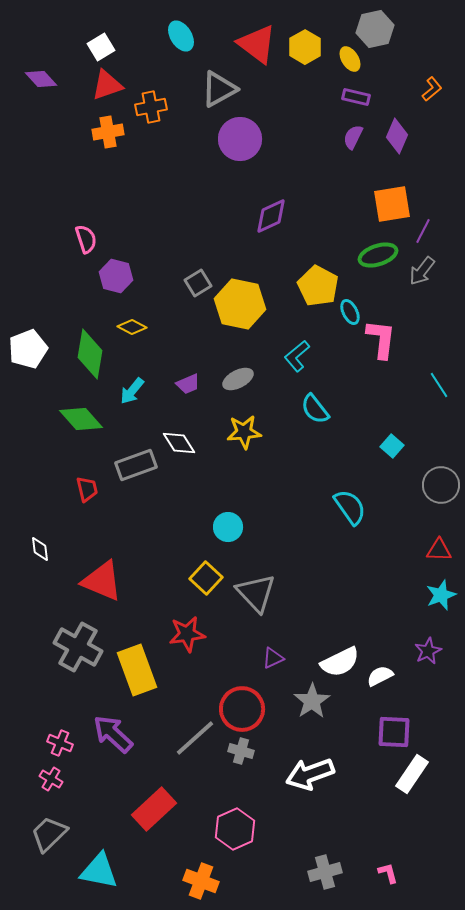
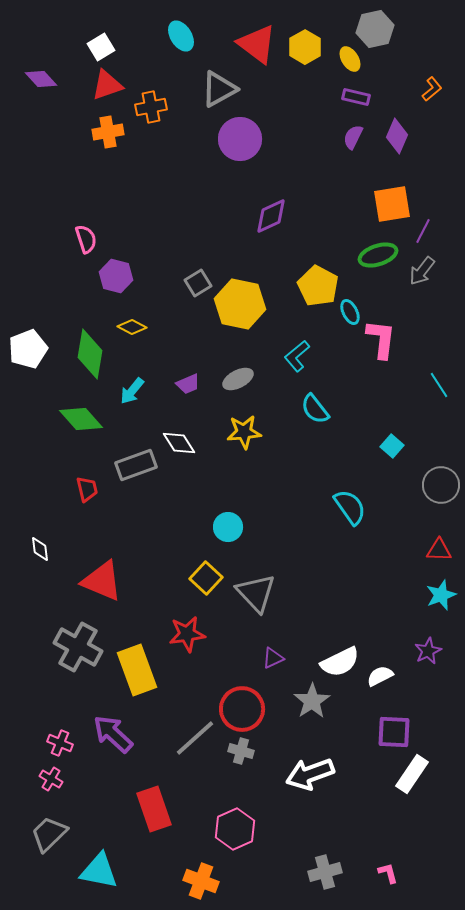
red rectangle at (154, 809): rotated 66 degrees counterclockwise
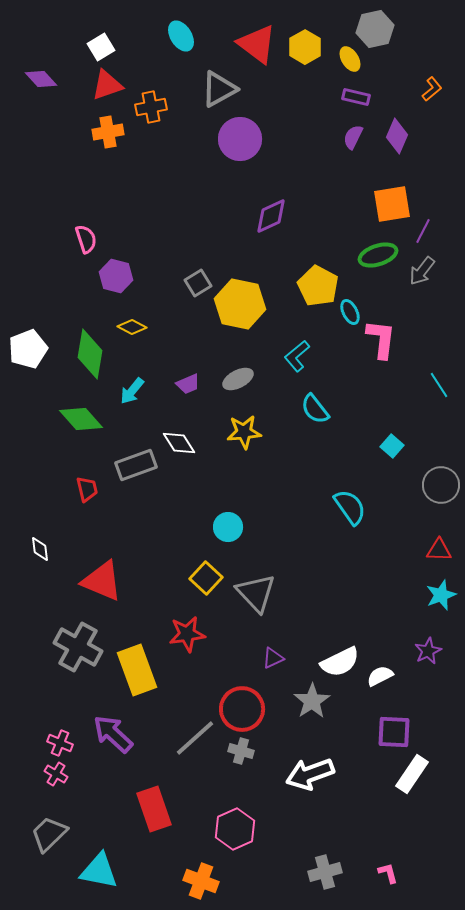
pink cross at (51, 779): moved 5 px right, 5 px up
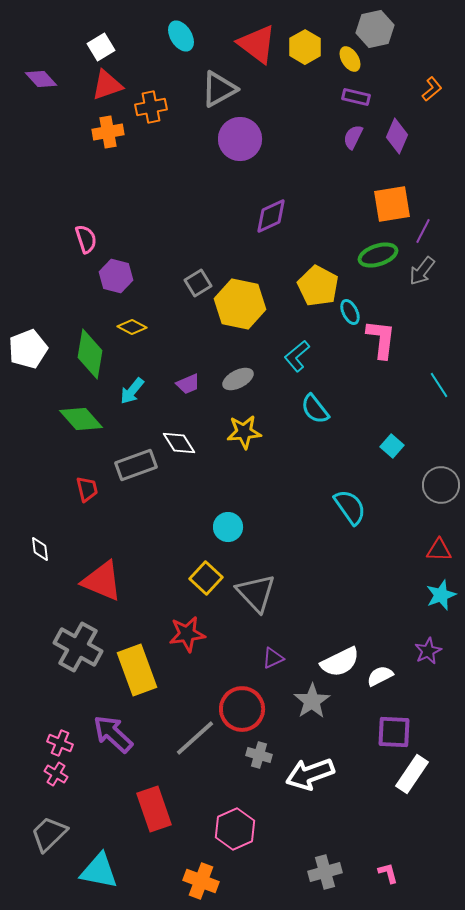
gray cross at (241, 751): moved 18 px right, 4 px down
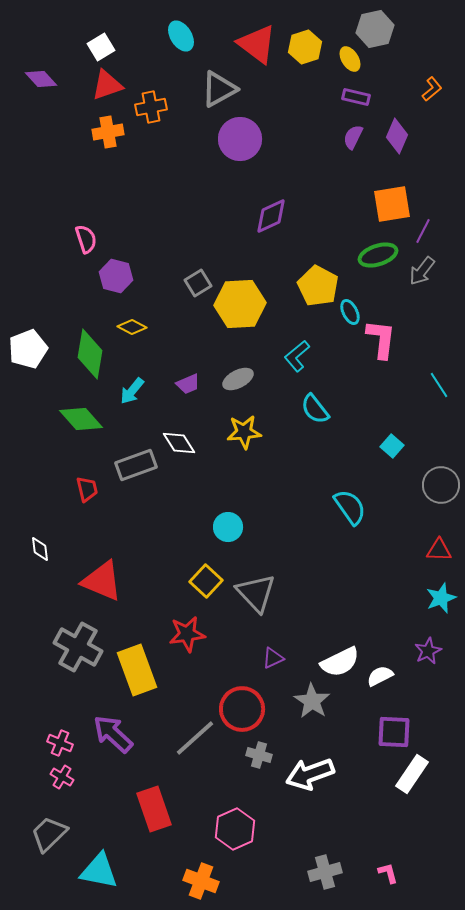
yellow hexagon at (305, 47): rotated 12 degrees clockwise
yellow hexagon at (240, 304): rotated 15 degrees counterclockwise
yellow square at (206, 578): moved 3 px down
cyan star at (441, 595): moved 3 px down
gray star at (312, 701): rotated 6 degrees counterclockwise
pink cross at (56, 774): moved 6 px right, 3 px down
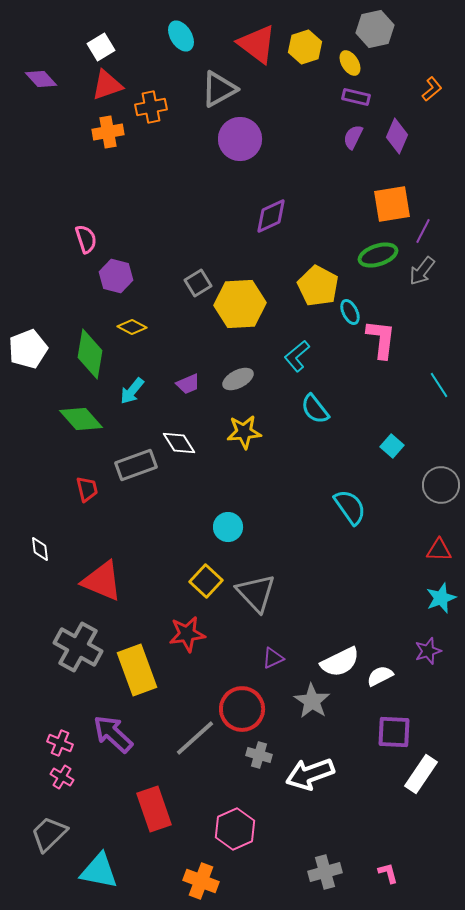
yellow ellipse at (350, 59): moved 4 px down
purple star at (428, 651): rotated 8 degrees clockwise
white rectangle at (412, 774): moved 9 px right
